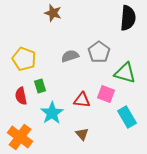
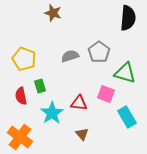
red triangle: moved 3 px left, 3 px down
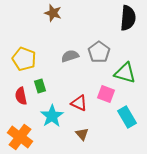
red triangle: rotated 18 degrees clockwise
cyan star: moved 3 px down
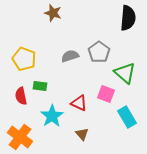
green triangle: rotated 25 degrees clockwise
green rectangle: rotated 64 degrees counterclockwise
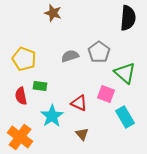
cyan rectangle: moved 2 px left
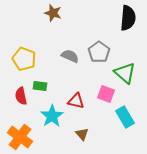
gray semicircle: rotated 42 degrees clockwise
red triangle: moved 3 px left, 2 px up; rotated 12 degrees counterclockwise
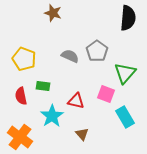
gray pentagon: moved 2 px left, 1 px up
green triangle: rotated 30 degrees clockwise
green rectangle: moved 3 px right
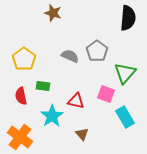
yellow pentagon: rotated 15 degrees clockwise
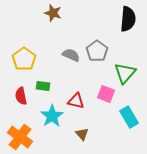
black semicircle: moved 1 px down
gray semicircle: moved 1 px right, 1 px up
cyan rectangle: moved 4 px right
